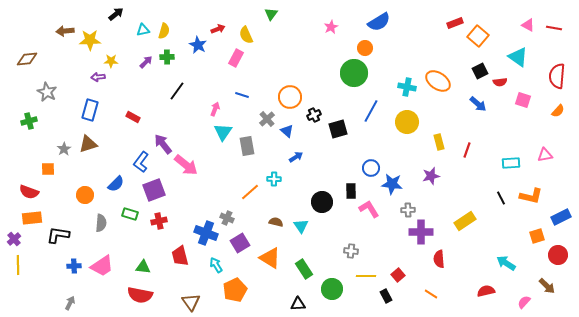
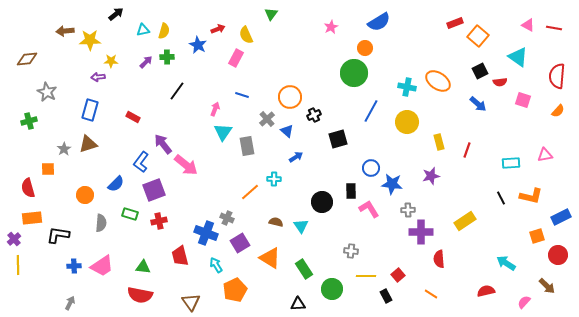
black square at (338, 129): moved 10 px down
red semicircle at (29, 192): moved 1 px left, 4 px up; rotated 54 degrees clockwise
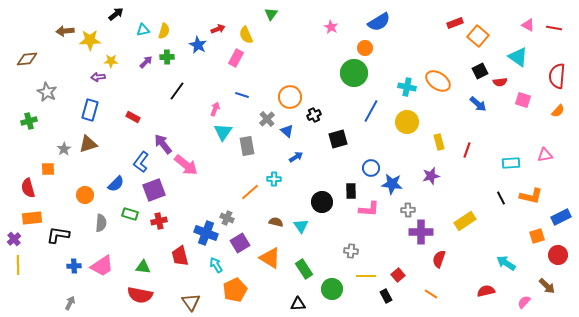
pink star at (331, 27): rotated 16 degrees counterclockwise
pink L-shape at (369, 209): rotated 125 degrees clockwise
red semicircle at (439, 259): rotated 24 degrees clockwise
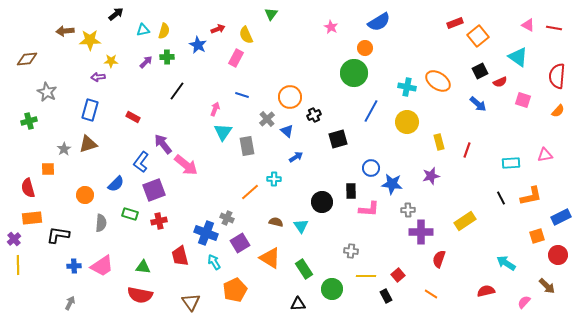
orange square at (478, 36): rotated 10 degrees clockwise
red semicircle at (500, 82): rotated 16 degrees counterclockwise
orange L-shape at (531, 196): rotated 25 degrees counterclockwise
cyan arrow at (216, 265): moved 2 px left, 3 px up
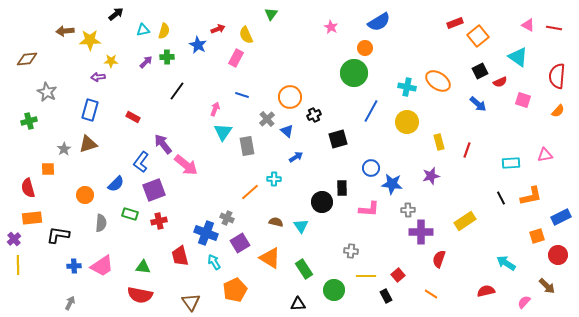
black rectangle at (351, 191): moved 9 px left, 3 px up
green circle at (332, 289): moved 2 px right, 1 px down
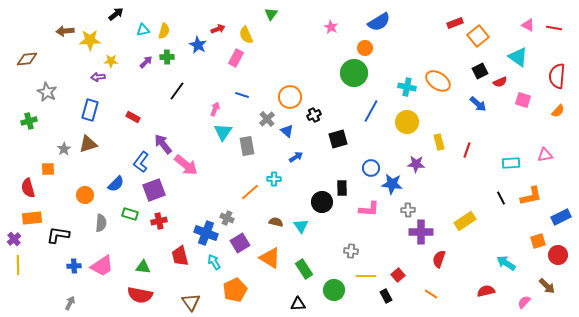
purple star at (431, 176): moved 15 px left, 12 px up; rotated 18 degrees clockwise
orange square at (537, 236): moved 1 px right, 5 px down
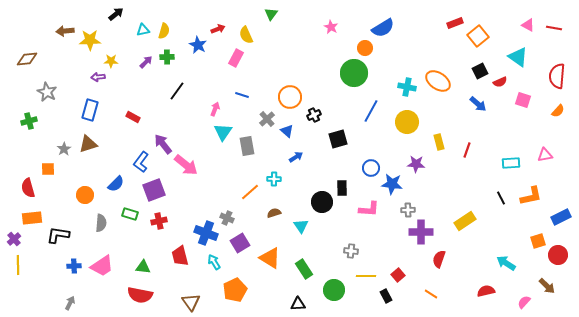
blue semicircle at (379, 22): moved 4 px right, 6 px down
brown semicircle at (276, 222): moved 2 px left, 9 px up; rotated 32 degrees counterclockwise
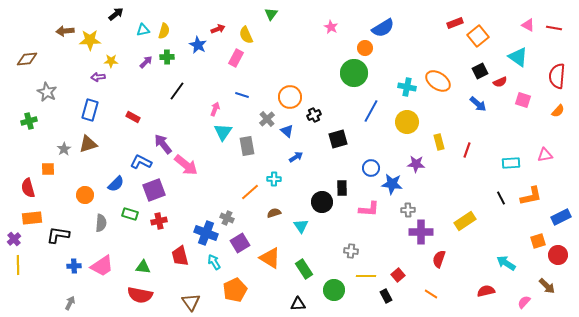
blue L-shape at (141, 162): rotated 80 degrees clockwise
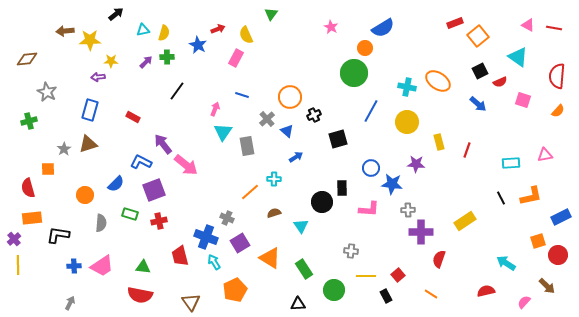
yellow semicircle at (164, 31): moved 2 px down
blue cross at (206, 233): moved 4 px down
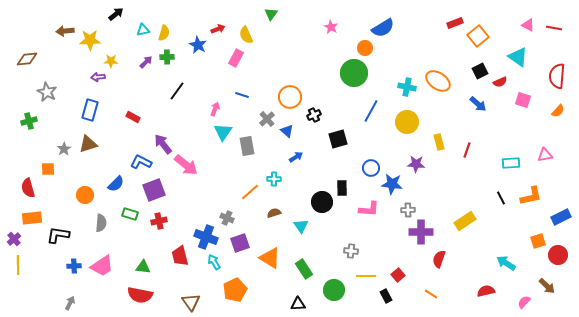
purple square at (240, 243): rotated 12 degrees clockwise
